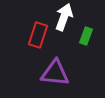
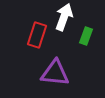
red rectangle: moved 1 px left
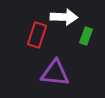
white arrow: rotated 72 degrees clockwise
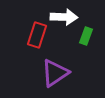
purple triangle: rotated 40 degrees counterclockwise
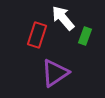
white arrow: moved 1 px left, 1 px down; rotated 132 degrees counterclockwise
green rectangle: moved 1 px left
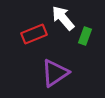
red rectangle: moved 3 px left, 1 px up; rotated 50 degrees clockwise
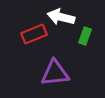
white arrow: moved 2 px left, 1 px up; rotated 36 degrees counterclockwise
purple triangle: rotated 28 degrees clockwise
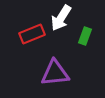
white arrow: moved 1 px down; rotated 72 degrees counterclockwise
red rectangle: moved 2 px left
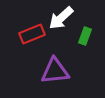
white arrow: rotated 16 degrees clockwise
purple triangle: moved 2 px up
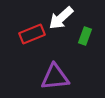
purple triangle: moved 6 px down
